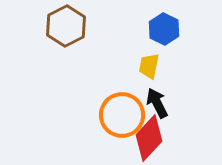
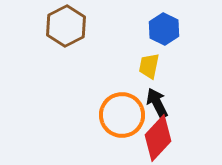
red diamond: moved 9 px right
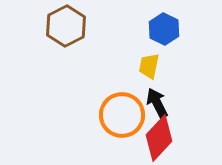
red diamond: moved 1 px right
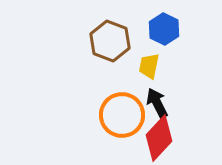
brown hexagon: moved 44 px right, 15 px down; rotated 12 degrees counterclockwise
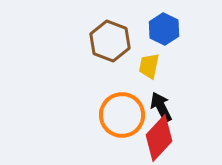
black arrow: moved 4 px right, 4 px down
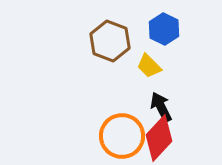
yellow trapezoid: rotated 56 degrees counterclockwise
orange circle: moved 21 px down
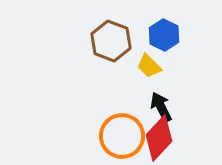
blue hexagon: moved 6 px down
brown hexagon: moved 1 px right
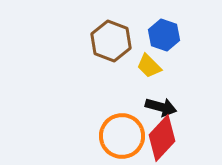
blue hexagon: rotated 8 degrees counterclockwise
black arrow: rotated 132 degrees clockwise
red diamond: moved 3 px right
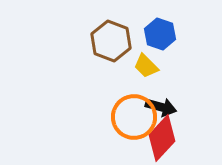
blue hexagon: moved 4 px left, 1 px up
yellow trapezoid: moved 3 px left
orange circle: moved 12 px right, 19 px up
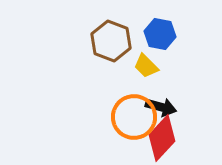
blue hexagon: rotated 8 degrees counterclockwise
